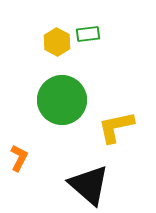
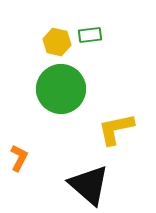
green rectangle: moved 2 px right, 1 px down
yellow hexagon: rotated 16 degrees counterclockwise
green circle: moved 1 px left, 11 px up
yellow L-shape: moved 2 px down
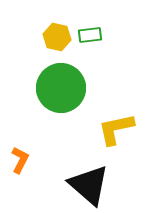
yellow hexagon: moved 5 px up
green circle: moved 1 px up
orange L-shape: moved 1 px right, 2 px down
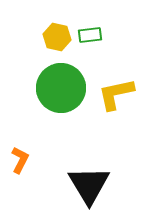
yellow L-shape: moved 35 px up
black triangle: rotated 18 degrees clockwise
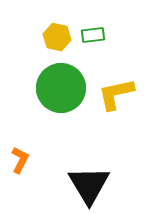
green rectangle: moved 3 px right
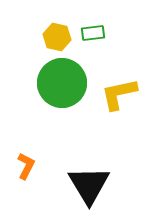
green rectangle: moved 2 px up
green circle: moved 1 px right, 5 px up
yellow L-shape: moved 3 px right
orange L-shape: moved 6 px right, 6 px down
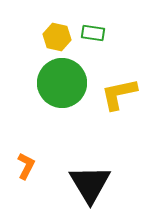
green rectangle: rotated 15 degrees clockwise
black triangle: moved 1 px right, 1 px up
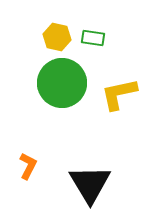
green rectangle: moved 5 px down
orange L-shape: moved 2 px right
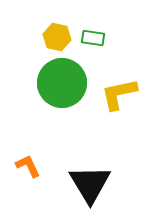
orange L-shape: rotated 52 degrees counterclockwise
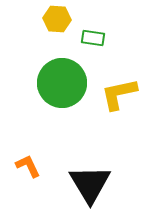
yellow hexagon: moved 18 px up; rotated 8 degrees counterclockwise
